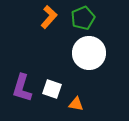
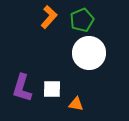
green pentagon: moved 1 px left, 2 px down
white square: rotated 18 degrees counterclockwise
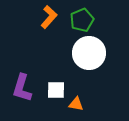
white square: moved 4 px right, 1 px down
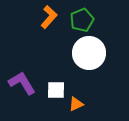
purple L-shape: moved 5 px up; rotated 132 degrees clockwise
orange triangle: rotated 35 degrees counterclockwise
